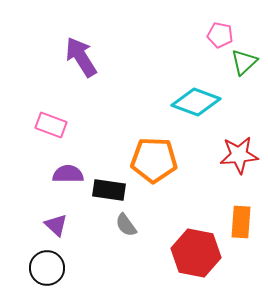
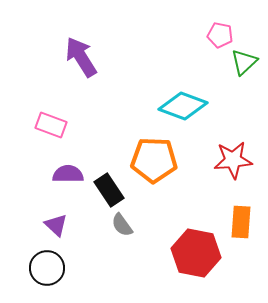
cyan diamond: moved 13 px left, 4 px down
red star: moved 6 px left, 5 px down
black rectangle: rotated 48 degrees clockwise
gray semicircle: moved 4 px left
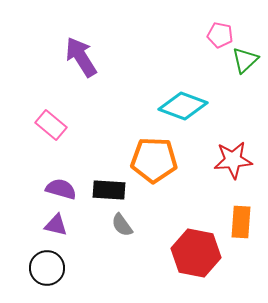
green triangle: moved 1 px right, 2 px up
pink rectangle: rotated 20 degrees clockwise
purple semicircle: moved 7 px left, 15 px down; rotated 16 degrees clockwise
black rectangle: rotated 52 degrees counterclockwise
purple triangle: rotated 30 degrees counterclockwise
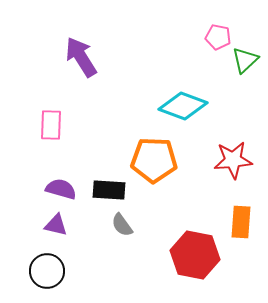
pink pentagon: moved 2 px left, 2 px down
pink rectangle: rotated 52 degrees clockwise
red hexagon: moved 1 px left, 2 px down
black circle: moved 3 px down
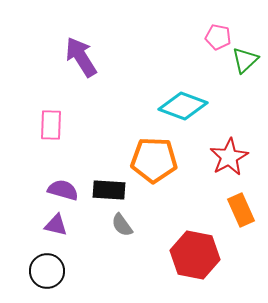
red star: moved 4 px left, 3 px up; rotated 24 degrees counterclockwise
purple semicircle: moved 2 px right, 1 px down
orange rectangle: moved 12 px up; rotated 28 degrees counterclockwise
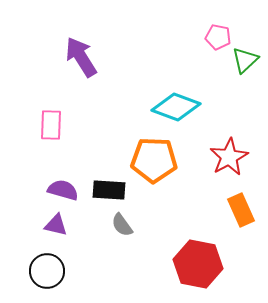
cyan diamond: moved 7 px left, 1 px down
red hexagon: moved 3 px right, 9 px down
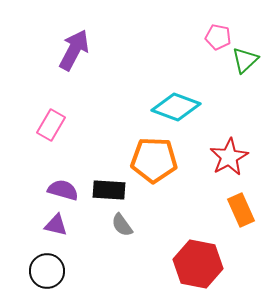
purple arrow: moved 7 px left, 7 px up; rotated 60 degrees clockwise
pink rectangle: rotated 28 degrees clockwise
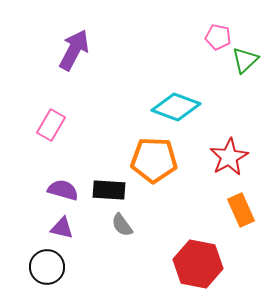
purple triangle: moved 6 px right, 3 px down
black circle: moved 4 px up
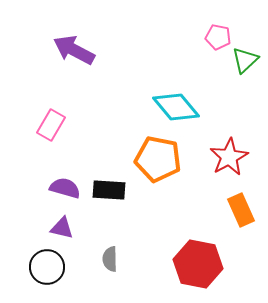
purple arrow: rotated 90 degrees counterclockwise
cyan diamond: rotated 30 degrees clockwise
orange pentagon: moved 4 px right, 1 px up; rotated 9 degrees clockwise
purple semicircle: moved 2 px right, 2 px up
gray semicircle: moved 12 px left, 34 px down; rotated 35 degrees clockwise
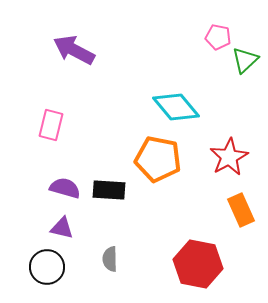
pink rectangle: rotated 16 degrees counterclockwise
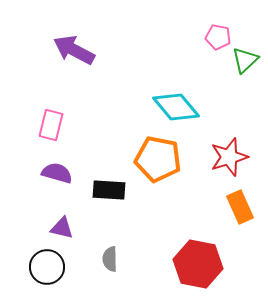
red star: rotated 12 degrees clockwise
purple semicircle: moved 8 px left, 15 px up
orange rectangle: moved 1 px left, 3 px up
